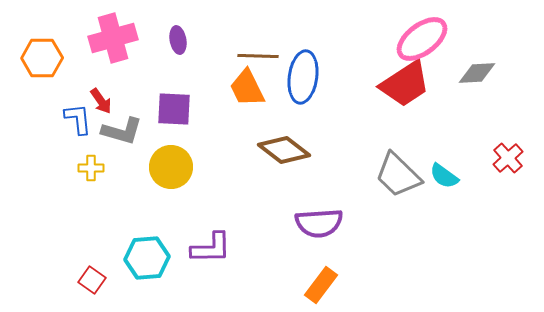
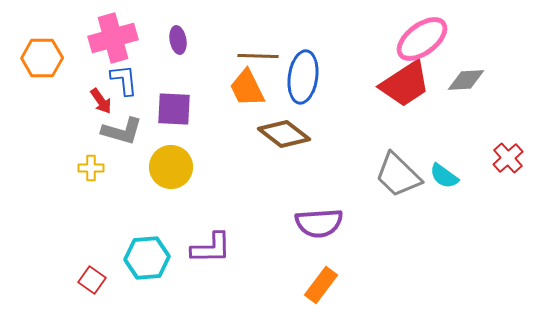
gray diamond: moved 11 px left, 7 px down
blue L-shape: moved 46 px right, 39 px up
brown diamond: moved 16 px up
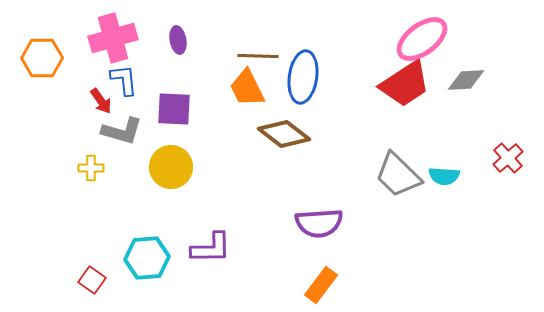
cyan semicircle: rotated 32 degrees counterclockwise
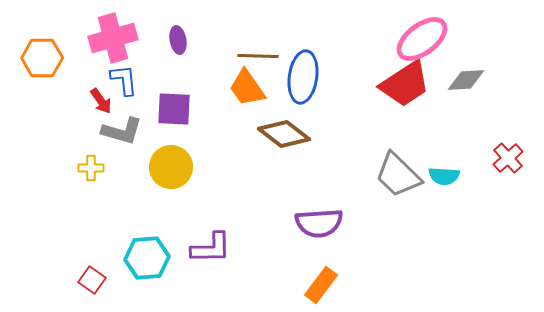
orange trapezoid: rotated 9 degrees counterclockwise
